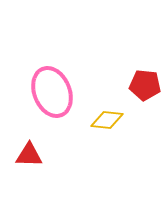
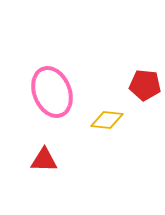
red triangle: moved 15 px right, 5 px down
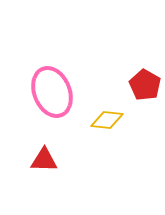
red pentagon: rotated 24 degrees clockwise
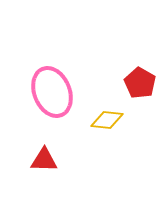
red pentagon: moved 5 px left, 2 px up
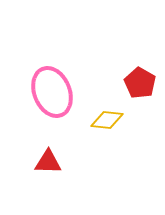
red triangle: moved 4 px right, 2 px down
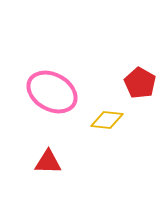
pink ellipse: rotated 39 degrees counterclockwise
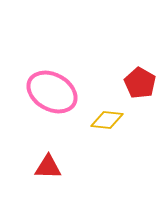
red triangle: moved 5 px down
